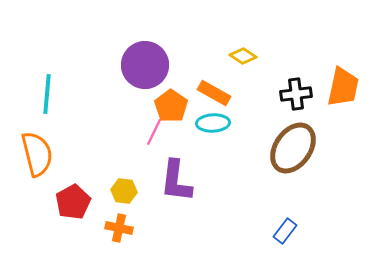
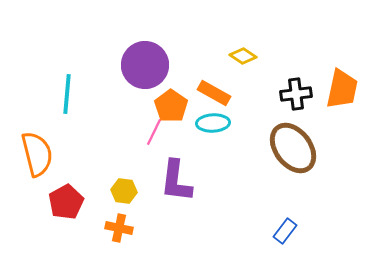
orange trapezoid: moved 1 px left, 2 px down
cyan line: moved 20 px right
brown ellipse: rotated 72 degrees counterclockwise
red pentagon: moved 7 px left
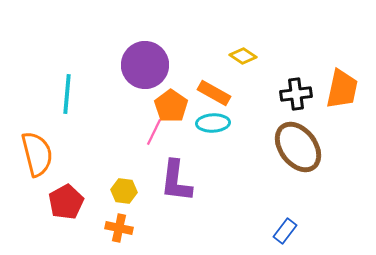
brown ellipse: moved 5 px right, 1 px up
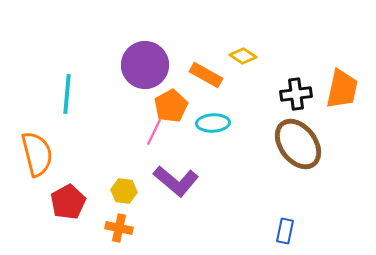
orange rectangle: moved 8 px left, 18 px up
orange pentagon: rotated 8 degrees clockwise
brown ellipse: moved 3 px up
purple L-shape: rotated 57 degrees counterclockwise
red pentagon: moved 2 px right
blue rectangle: rotated 25 degrees counterclockwise
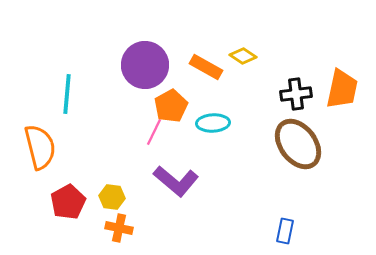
orange rectangle: moved 8 px up
orange semicircle: moved 3 px right, 7 px up
yellow hexagon: moved 12 px left, 6 px down
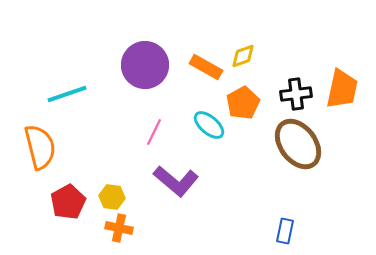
yellow diamond: rotated 52 degrees counterclockwise
cyan line: rotated 66 degrees clockwise
orange pentagon: moved 72 px right, 3 px up
cyan ellipse: moved 4 px left, 2 px down; rotated 44 degrees clockwise
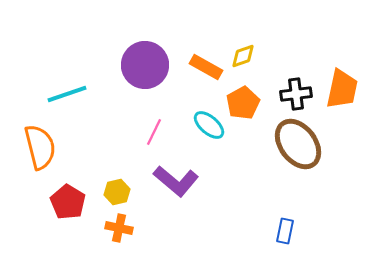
yellow hexagon: moved 5 px right, 5 px up; rotated 20 degrees counterclockwise
red pentagon: rotated 12 degrees counterclockwise
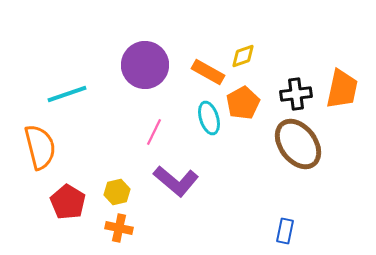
orange rectangle: moved 2 px right, 5 px down
cyan ellipse: moved 7 px up; rotated 32 degrees clockwise
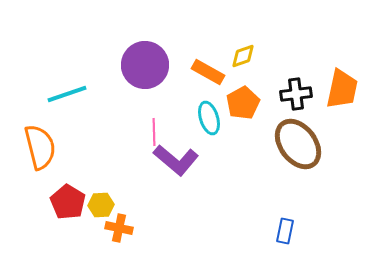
pink line: rotated 28 degrees counterclockwise
purple L-shape: moved 21 px up
yellow hexagon: moved 16 px left, 13 px down; rotated 10 degrees clockwise
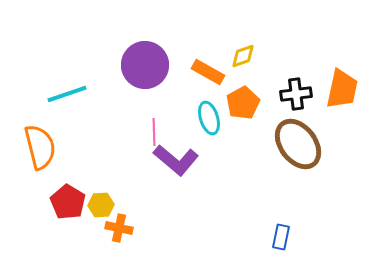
blue rectangle: moved 4 px left, 6 px down
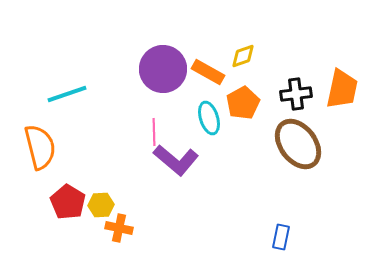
purple circle: moved 18 px right, 4 px down
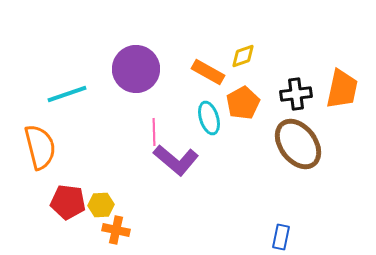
purple circle: moved 27 px left
red pentagon: rotated 24 degrees counterclockwise
orange cross: moved 3 px left, 2 px down
